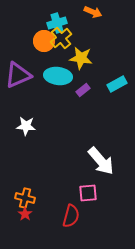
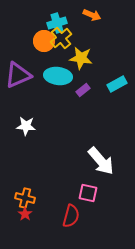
orange arrow: moved 1 px left, 3 px down
pink square: rotated 18 degrees clockwise
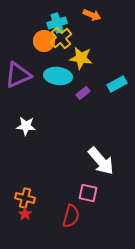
purple rectangle: moved 3 px down
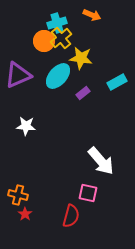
cyan ellipse: rotated 56 degrees counterclockwise
cyan rectangle: moved 2 px up
orange cross: moved 7 px left, 3 px up
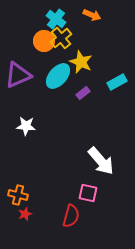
cyan cross: moved 1 px left, 4 px up; rotated 36 degrees counterclockwise
yellow star: moved 4 px down; rotated 15 degrees clockwise
red star: rotated 16 degrees clockwise
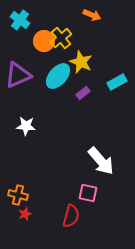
cyan cross: moved 36 px left, 1 px down
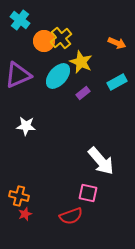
orange arrow: moved 25 px right, 28 px down
orange cross: moved 1 px right, 1 px down
red semicircle: rotated 55 degrees clockwise
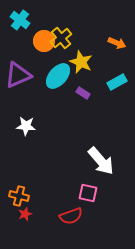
purple rectangle: rotated 72 degrees clockwise
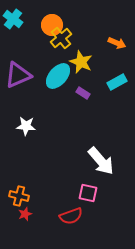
cyan cross: moved 7 px left, 1 px up
orange circle: moved 8 px right, 16 px up
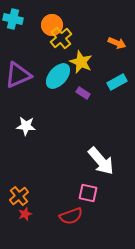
cyan cross: rotated 24 degrees counterclockwise
orange cross: rotated 36 degrees clockwise
